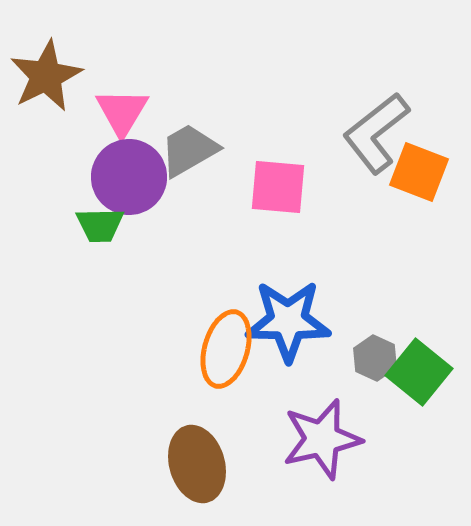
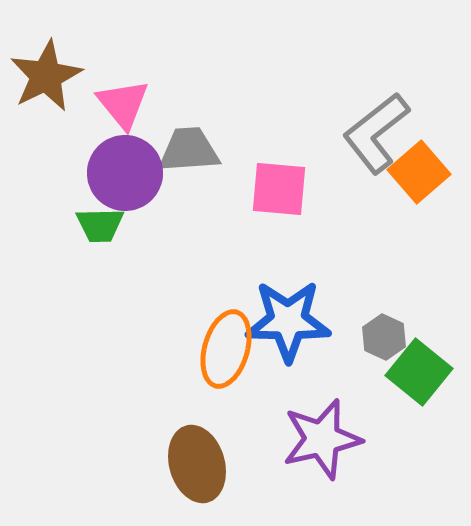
pink triangle: moved 1 px right, 8 px up; rotated 10 degrees counterclockwise
gray trapezoid: rotated 26 degrees clockwise
orange square: rotated 28 degrees clockwise
purple circle: moved 4 px left, 4 px up
pink square: moved 1 px right, 2 px down
gray hexagon: moved 9 px right, 21 px up
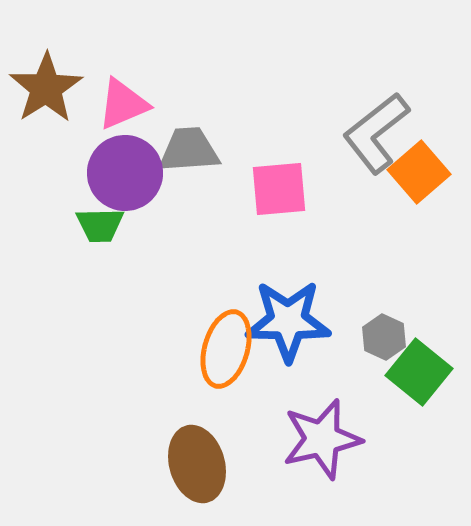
brown star: moved 12 px down; rotated 6 degrees counterclockwise
pink triangle: rotated 46 degrees clockwise
pink square: rotated 10 degrees counterclockwise
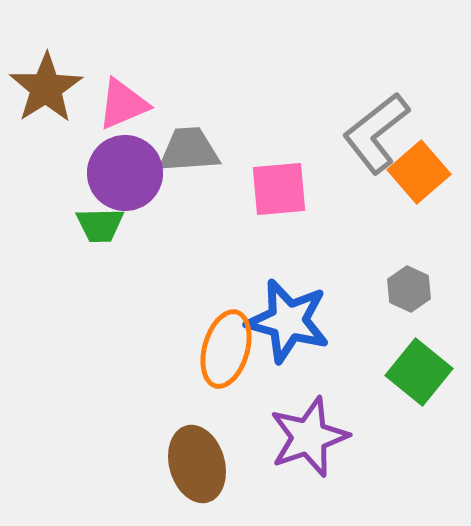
blue star: rotated 14 degrees clockwise
gray hexagon: moved 25 px right, 48 px up
purple star: moved 13 px left, 2 px up; rotated 6 degrees counterclockwise
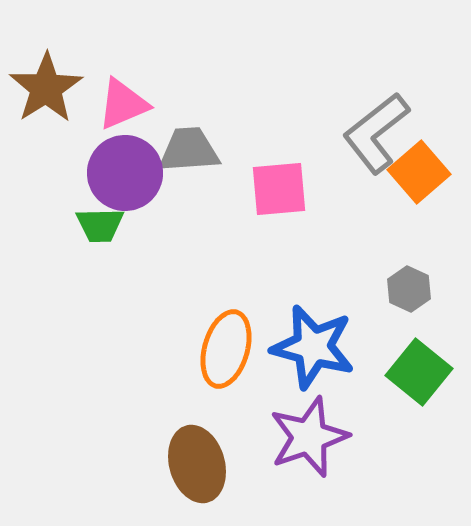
blue star: moved 25 px right, 26 px down
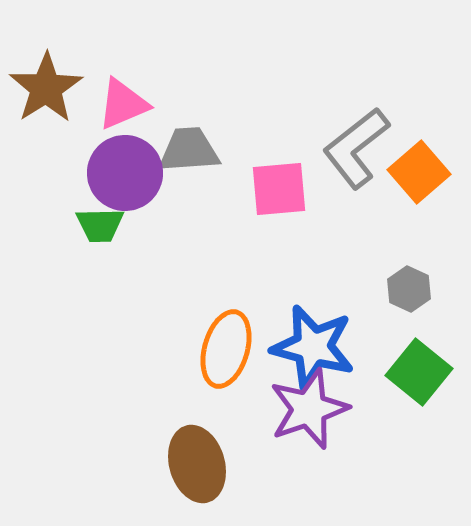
gray L-shape: moved 20 px left, 15 px down
purple star: moved 28 px up
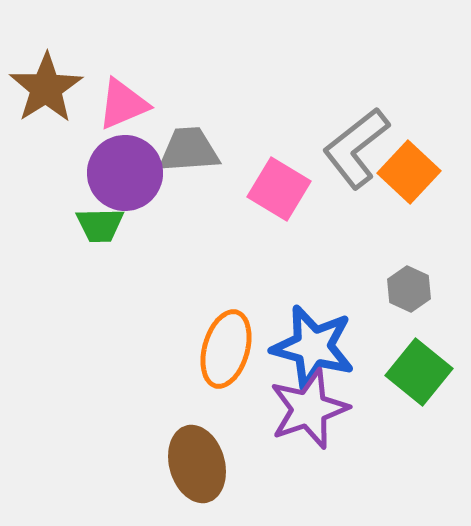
orange square: moved 10 px left; rotated 6 degrees counterclockwise
pink square: rotated 36 degrees clockwise
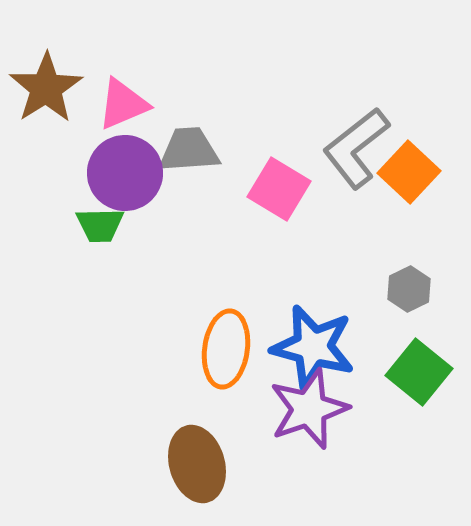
gray hexagon: rotated 9 degrees clockwise
orange ellipse: rotated 8 degrees counterclockwise
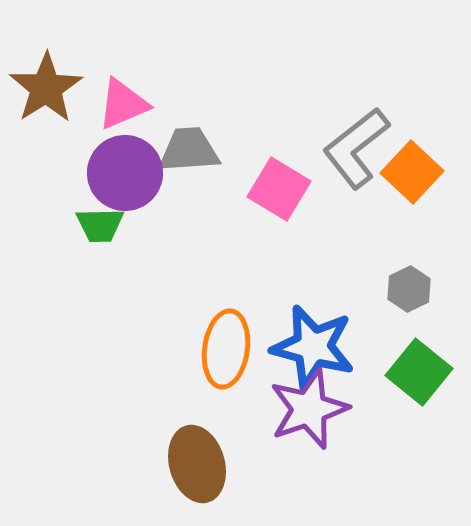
orange square: moved 3 px right
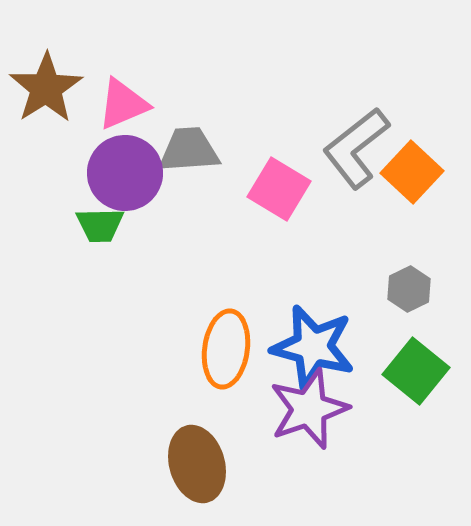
green square: moved 3 px left, 1 px up
